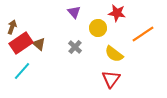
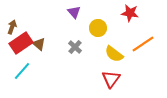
red star: moved 13 px right
orange line: moved 10 px down
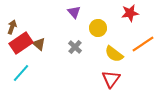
red star: rotated 18 degrees counterclockwise
cyan line: moved 1 px left, 2 px down
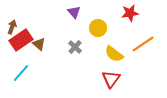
red rectangle: moved 3 px up
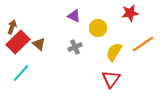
purple triangle: moved 4 px down; rotated 24 degrees counterclockwise
red rectangle: moved 3 px left, 2 px down; rotated 10 degrees counterclockwise
gray cross: rotated 24 degrees clockwise
yellow semicircle: moved 2 px up; rotated 84 degrees clockwise
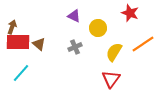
red star: rotated 30 degrees clockwise
red rectangle: rotated 45 degrees clockwise
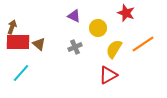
red star: moved 4 px left
yellow semicircle: moved 3 px up
red triangle: moved 3 px left, 4 px up; rotated 24 degrees clockwise
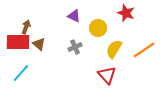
brown arrow: moved 14 px right
orange line: moved 1 px right, 6 px down
red triangle: moved 1 px left; rotated 42 degrees counterclockwise
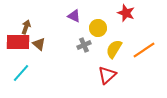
gray cross: moved 9 px right, 2 px up
red triangle: rotated 30 degrees clockwise
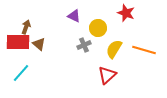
orange line: rotated 50 degrees clockwise
